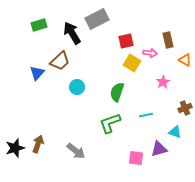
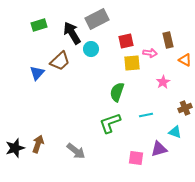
yellow square: rotated 36 degrees counterclockwise
cyan circle: moved 14 px right, 38 px up
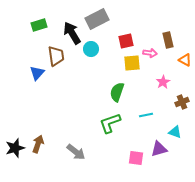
brown trapezoid: moved 4 px left, 5 px up; rotated 55 degrees counterclockwise
brown cross: moved 3 px left, 6 px up
gray arrow: moved 1 px down
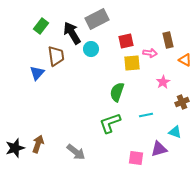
green rectangle: moved 2 px right, 1 px down; rotated 35 degrees counterclockwise
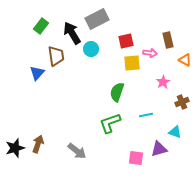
gray arrow: moved 1 px right, 1 px up
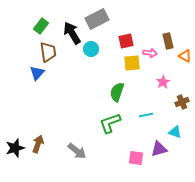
brown rectangle: moved 1 px down
brown trapezoid: moved 8 px left, 4 px up
orange triangle: moved 4 px up
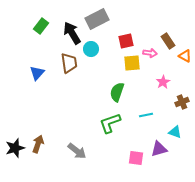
brown rectangle: rotated 21 degrees counterclockwise
brown trapezoid: moved 21 px right, 11 px down
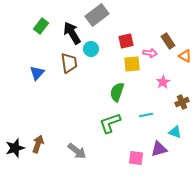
gray rectangle: moved 4 px up; rotated 10 degrees counterclockwise
yellow square: moved 1 px down
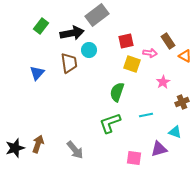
black arrow: rotated 110 degrees clockwise
cyan circle: moved 2 px left, 1 px down
yellow square: rotated 24 degrees clockwise
gray arrow: moved 2 px left, 1 px up; rotated 12 degrees clockwise
pink square: moved 2 px left
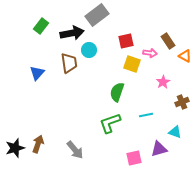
pink square: rotated 21 degrees counterclockwise
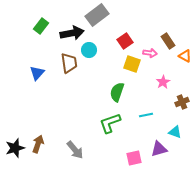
red square: moved 1 px left; rotated 21 degrees counterclockwise
